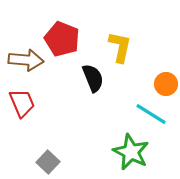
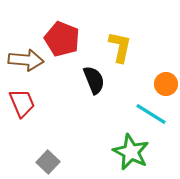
black semicircle: moved 1 px right, 2 px down
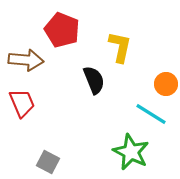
red pentagon: moved 9 px up
gray square: rotated 15 degrees counterclockwise
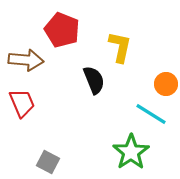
green star: rotated 12 degrees clockwise
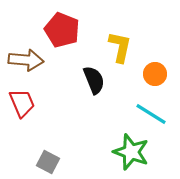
orange circle: moved 11 px left, 10 px up
green star: rotated 18 degrees counterclockwise
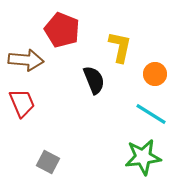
green star: moved 12 px right, 5 px down; rotated 27 degrees counterclockwise
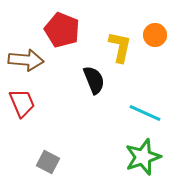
orange circle: moved 39 px up
cyan line: moved 6 px left, 1 px up; rotated 8 degrees counterclockwise
green star: rotated 12 degrees counterclockwise
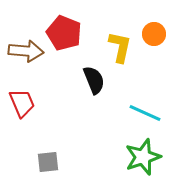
red pentagon: moved 2 px right, 3 px down
orange circle: moved 1 px left, 1 px up
brown arrow: moved 9 px up
gray square: rotated 35 degrees counterclockwise
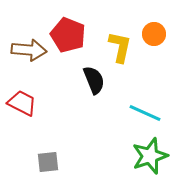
red pentagon: moved 4 px right, 2 px down
brown arrow: moved 3 px right, 1 px up
red trapezoid: rotated 40 degrees counterclockwise
green star: moved 7 px right, 1 px up
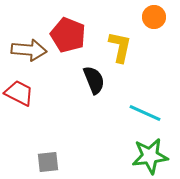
orange circle: moved 17 px up
red trapezoid: moved 3 px left, 10 px up
green star: rotated 12 degrees clockwise
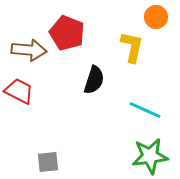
orange circle: moved 2 px right
red pentagon: moved 1 px left, 2 px up
yellow L-shape: moved 12 px right
black semicircle: rotated 40 degrees clockwise
red trapezoid: moved 2 px up
cyan line: moved 3 px up
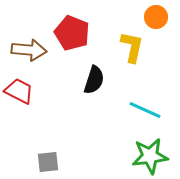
red pentagon: moved 5 px right
